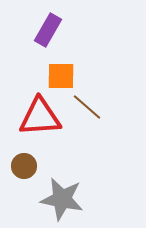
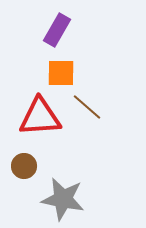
purple rectangle: moved 9 px right
orange square: moved 3 px up
gray star: moved 1 px right
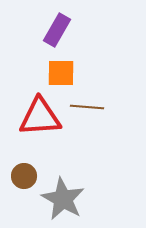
brown line: rotated 36 degrees counterclockwise
brown circle: moved 10 px down
gray star: rotated 18 degrees clockwise
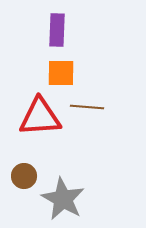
purple rectangle: rotated 28 degrees counterclockwise
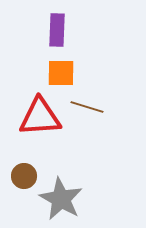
brown line: rotated 12 degrees clockwise
gray star: moved 2 px left
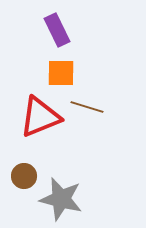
purple rectangle: rotated 28 degrees counterclockwise
red triangle: rotated 18 degrees counterclockwise
gray star: rotated 15 degrees counterclockwise
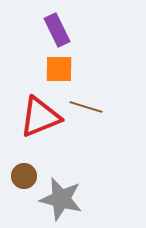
orange square: moved 2 px left, 4 px up
brown line: moved 1 px left
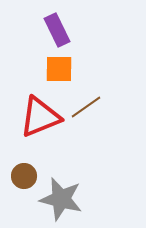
brown line: rotated 52 degrees counterclockwise
